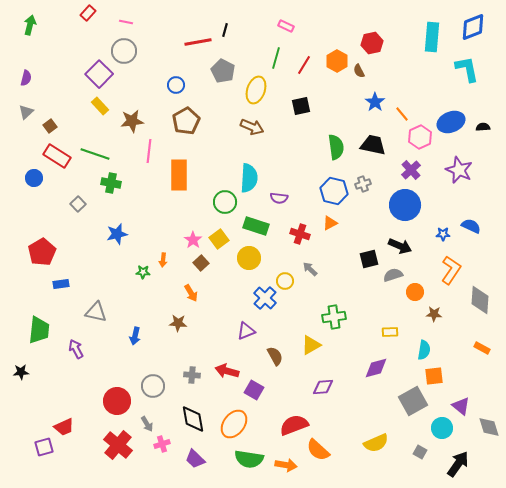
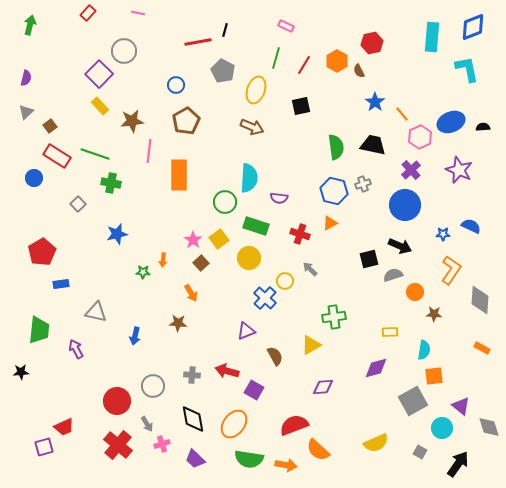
pink line at (126, 22): moved 12 px right, 9 px up
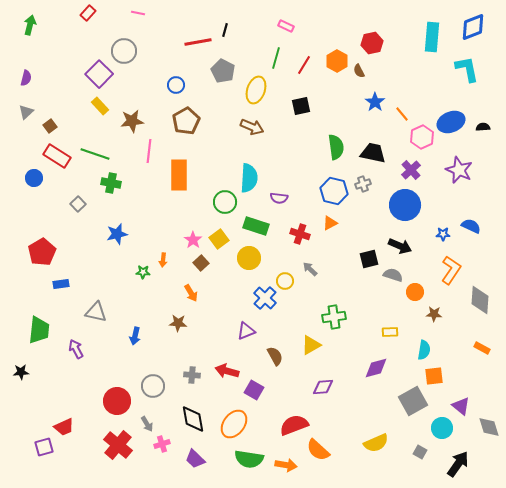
pink hexagon at (420, 137): moved 2 px right
black trapezoid at (373, 145): moved 8 px down
gray semicircle at (393, 275): rotated 36 degrees clockwise
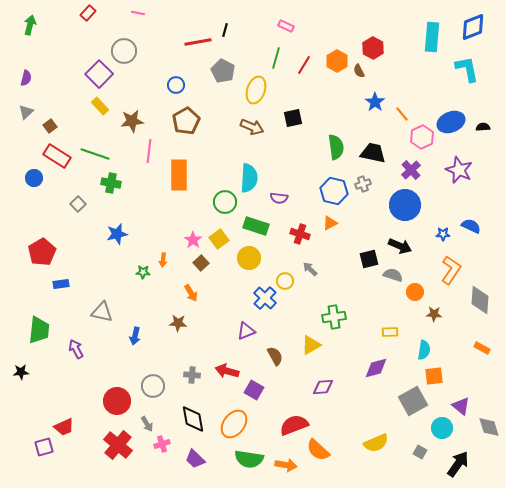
red hexagon at (372, 43): moved 1 px right, 5 px down; rotated 20 degrees counterclockwise
black square at (301, 106): moved 8 px left, 12 px down
gray triangle at (96, 312): moved 6 px right
